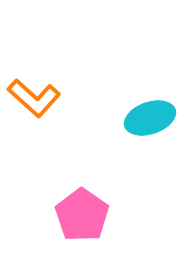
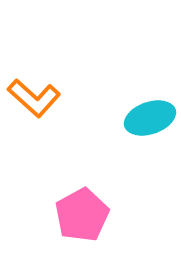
pink pentagon: rotated 8 degrees clockwise
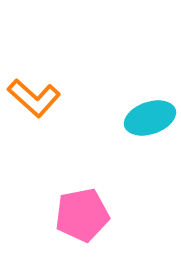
pink pentagon: rotated 18 degrees clockwise
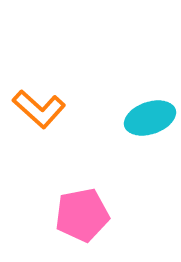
orange L-shape: moved 5 px right, 11 px down
